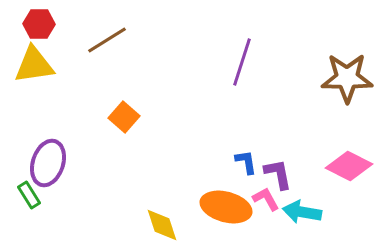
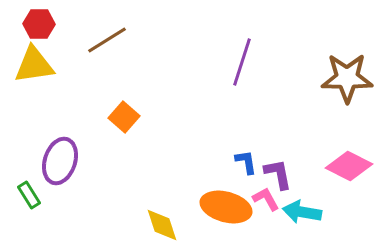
purple ellipse: moved 12 px right, 2 px up
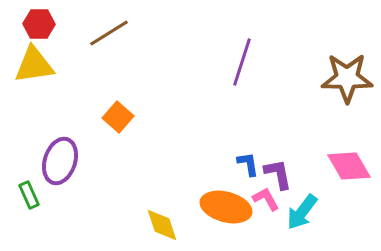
brown line: moved 2 px right, 7 px up
orange square: moved 6 px left
blue L-shape: moved 2 px right, 2 px down
pink diamond: rotated 33 degrees clockwise
green rectangle: rotated 8 degrees clockwise
cyan arrow: rotated 63 degrees counterclockwise
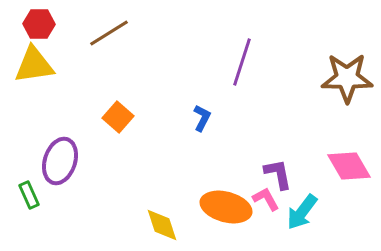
blue L-shape: moved 46 px left, 46 px up; rotated 36 degrees clockwise
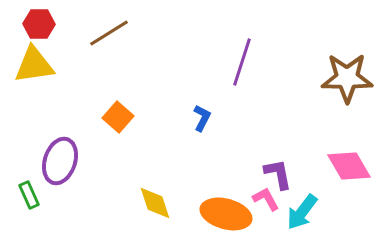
orange ellipse: moved 7 px down
yellow diamond: moved 7 px left, 22 px up
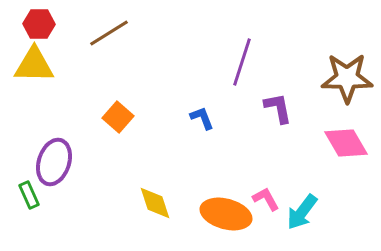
yellow triangle: rotated 9 degrees clockwise
blue L-shape: rotated 48 degrees counterclockwise
purple ellipse: moved 6 px left, 1 px down
pink diamond: moved 3 px left, 23 px up
purple L-shape: moved 66 px up
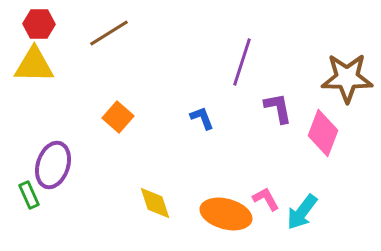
pink diamond: moved 23 px left, 10 px up; rotated 51 degrees clockwise
purple ellipse: moved 1 px left, 3 px down
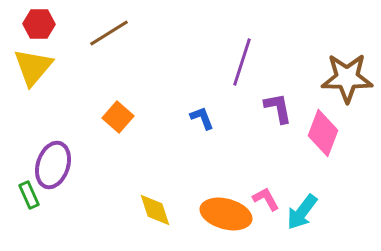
yellow triangle: moved 1 px left, 2 px down; rotated 51 degrees counterclockwise
yellow diamond: moved 7 px down
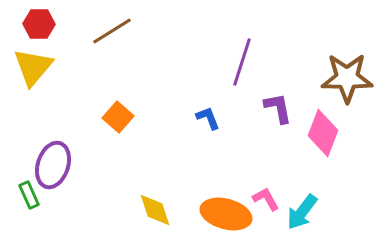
brown line: moved 3 px right, 2 px up
blue L-shape: moved 6 px right
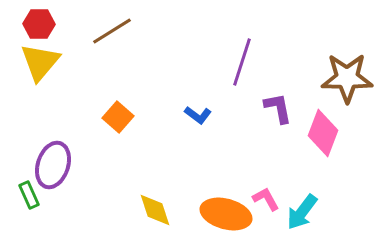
yellow triangle: moved 7 px right, 5 px up
blue L-shape: moved 10 px left, 3 px up; rotated 148 degrees clockwise
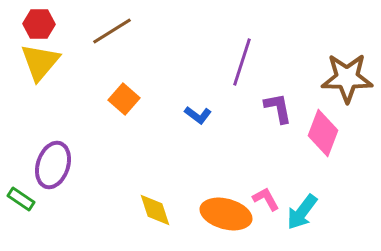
orange square: moved 6 px right, 18 px up
green rectangle: moved 8 px left, 4 px down; rotated 32 degrees counterclockwise
